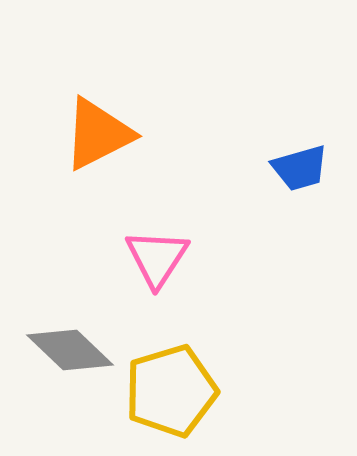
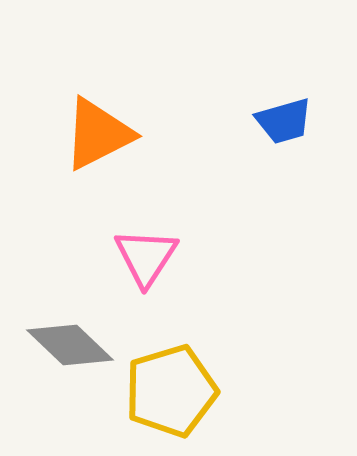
blue trapezoid: moved 16 px left, 47 px up
pink triangle: moved 11 px left, 1 px up
gray diamond: moved 5 px up
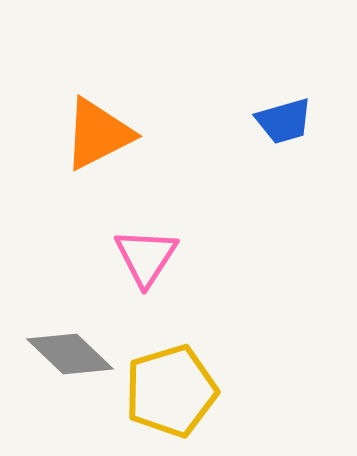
gray diamond: moved 9 px down
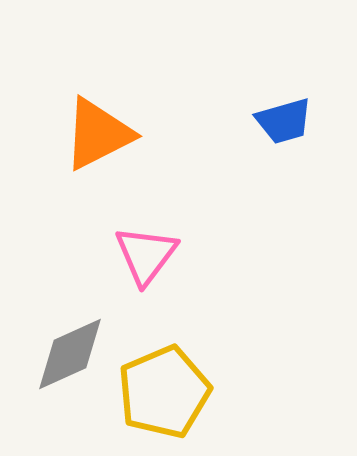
pink triangle: moved 2 px up; rotated 4 degrees clockwise
gray diamond: rotated 68 degrees counterclockwise
yellow pentagon: moved 7 px left, 1 px down; rotated 6 degrees counterclockwise
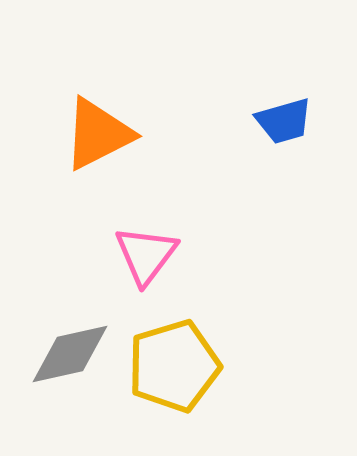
gray diamond: rotated 12 degrees clockwise
yellow pentagon: moved 10 px right, 26 px up; rotated 6 degrees clockwise
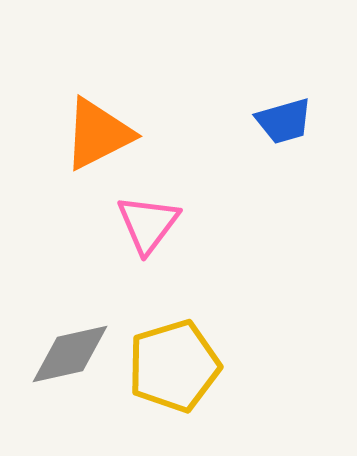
pink triangle: moved 2 px right, 31 px up
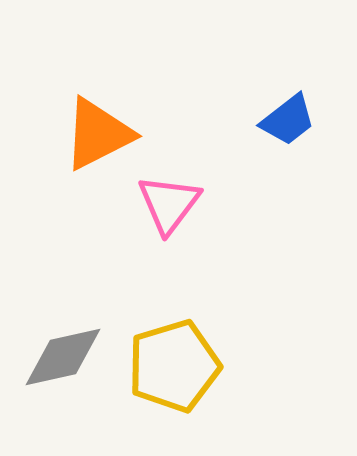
blue trapezoid: moved 4 px right, 1 px up; rotated 22 degrees counterclockwise
pink triangle: moved 21 px right, 20 px up
gray diamond: moved 7 px left, 3 px down
